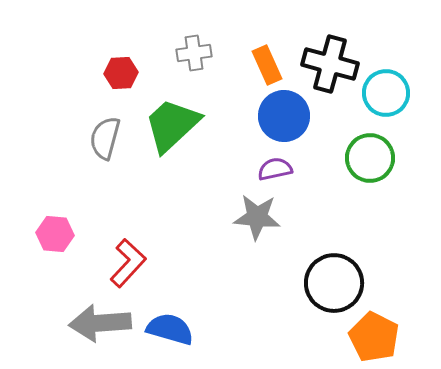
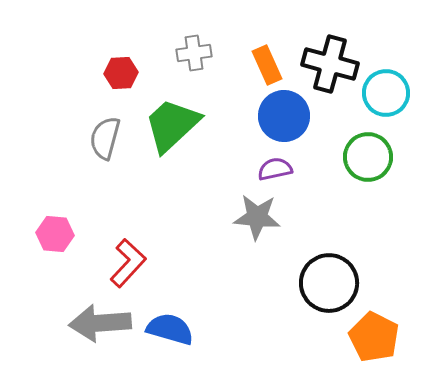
green circle: moved 2 px left, 1 px up
black circle: moved 5 px left
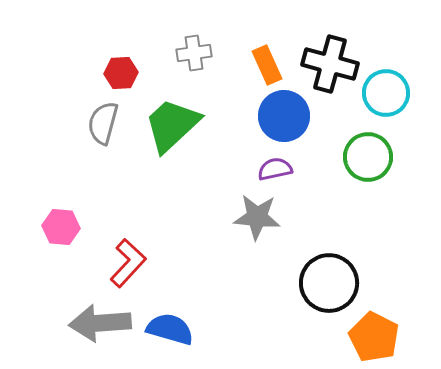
gray semicircle: moved 2 px left, 15 px up
pink hexagon: moved 6 px right, 7 px up
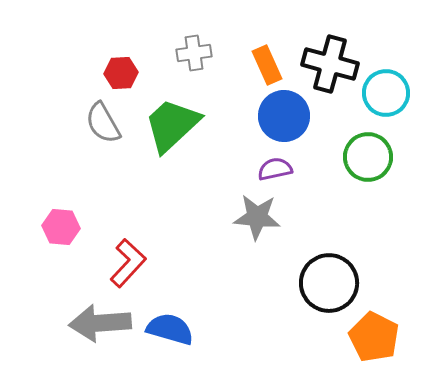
gray semicircle: rotated 45 degrees counterclockwise
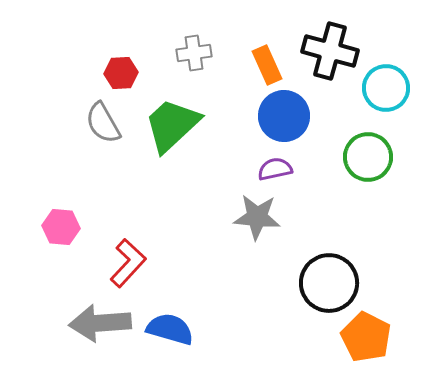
black cross: moved 13 px up
cyan circle: moved 5 px up
orange pentagon: moved 8 px left
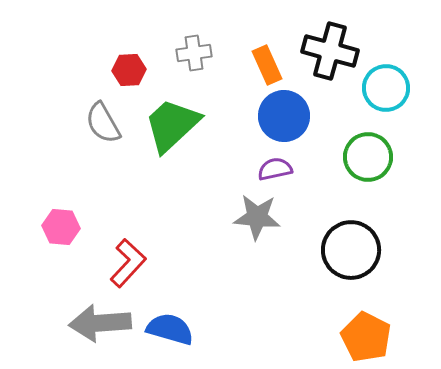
red hexagon: moved 8 px right, 3 px up
black circle: moved 22 px right, 33 px up
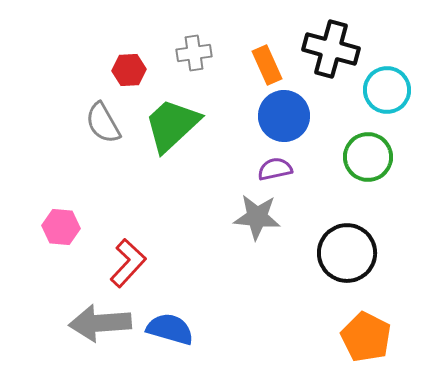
black cross: moved 1 px right, 2 px up
cyan circle: moved 1 px right, 2 px down
black circle: moved 4 px left, 3 px down
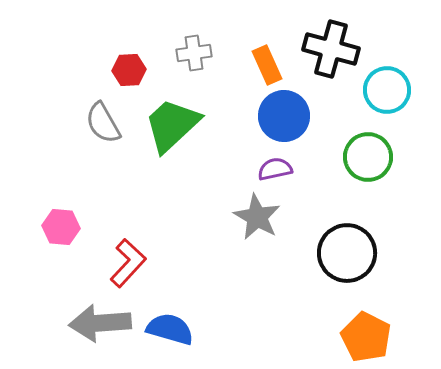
gray star: rotated 24 degrees clockwise
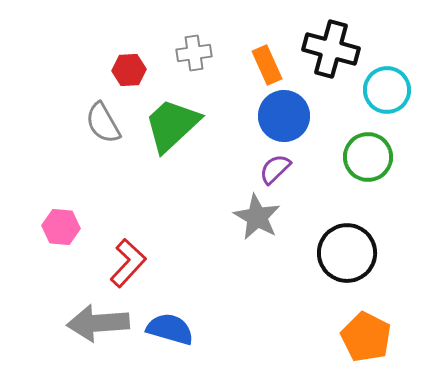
purple semicircle: rotated 32 degrees counterclockwise
gray arrow: moved 2 px left
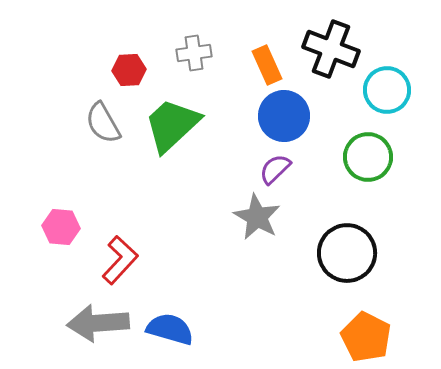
black cross: rotated 6 degrees clockwise
red L-shape: moved 8 px left, 3 px up
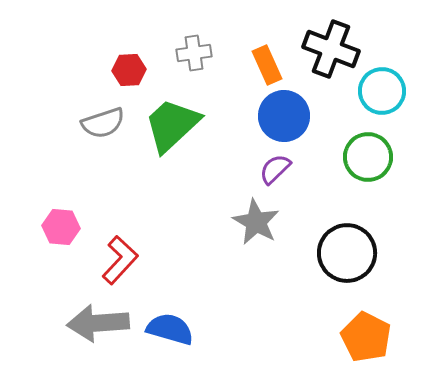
cyan circle: moved 5 px left, 1 px down
gray semicircle: rotated 78 degrees counterclockwise
gray star: moved 1 px left, 5 px down
